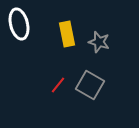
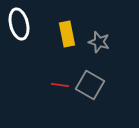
red line: moved 2 px right; rotated 60 degrees clockwise
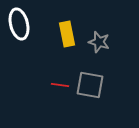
gray square: rotated 20 degrees counterclockwise
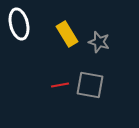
yellow rectangle: rotated 20 degrees counterclockwise
red line: rotated 18 degrees counterclockwise
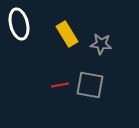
gray star: moved 2 px right, 2 px down; rotated 10 degrees counterclockwise
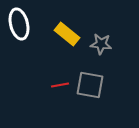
yellow rectangle: rotated 20 degrees counterclockwise
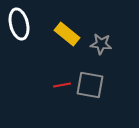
red line: moved 2 px right
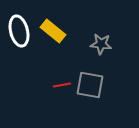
white ellipse: moved 7 px down
yellow rectangle: moved 14 px left, 3 px up
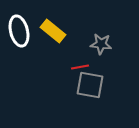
red line: moved 18 px right, 18 px up
